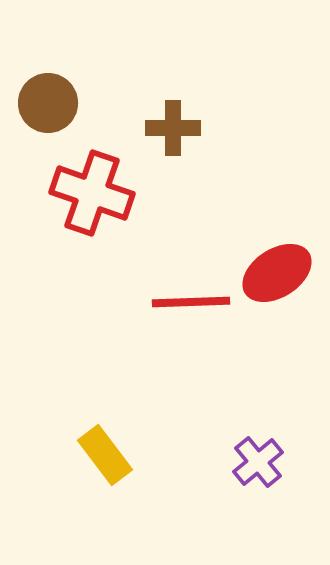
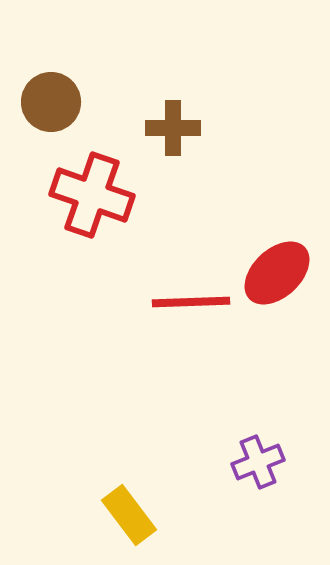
brown circle: moved 3 px right, 1 px up
red cross: moved 2 px down
red ellipse: rotated 10 degrees counterclockwise
yellow rectangle: moved 24 px right, 60 px down
purple cross: rotated 18 degrees clockwise
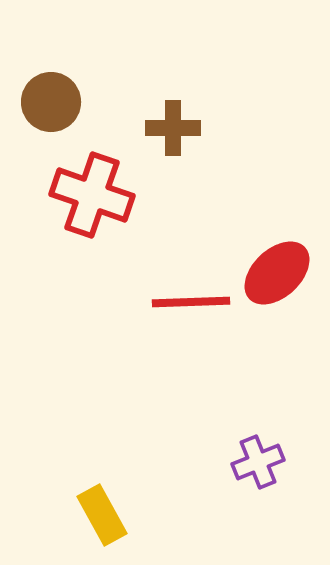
yellow rectangle: moved 27 px left; rotated 8 degrees clockwise
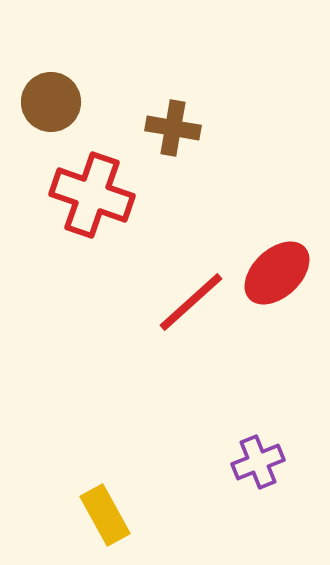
brown cross: rotated 10 degrees clockwise
red line: rotated 40 degrees counterclockwise
yellow rectangle: moved 3 px right
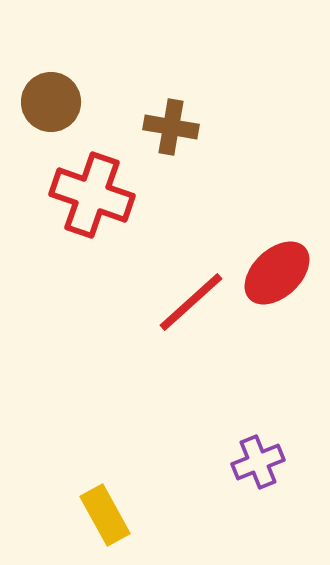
brown cross: moved 2 px left, 1 px up
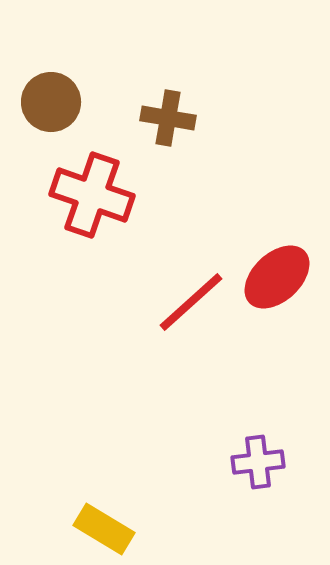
brown cross: moved 3 px left, 9 px up
red ellipse: moved 4 px down
purple cross: rotated 15 degrees clockwise
yellow rectangle: moved 1 px left, 14 px down; rotated 30 degrees counterclockwise
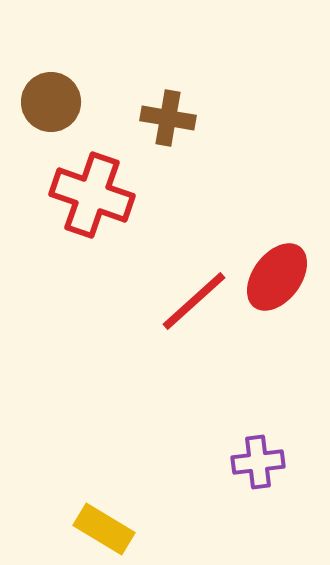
red ellipse: rotated 10 degrees counterclockwise
red line: moved 3 px right, 1 px up
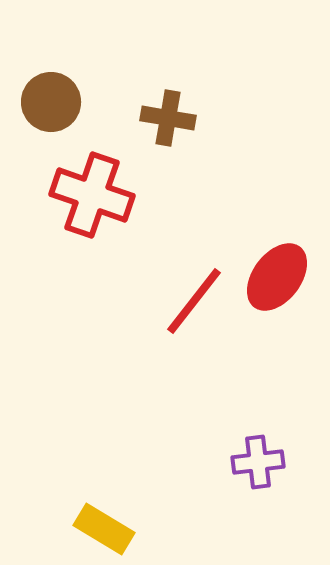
red line: rotated 10 degrees counterclockwise
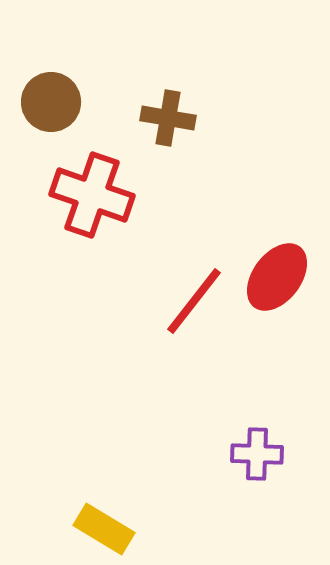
purple cross: moved 1 px left, 8 px up; rotated 9 degrees clockwise
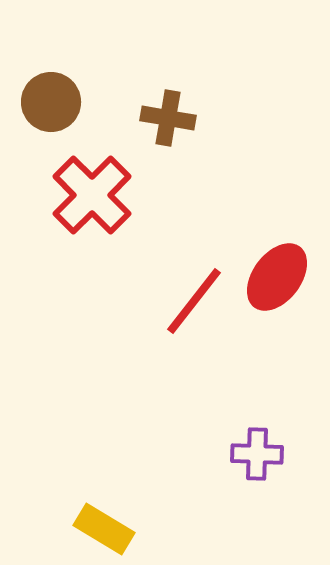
red cross: rotated 26 degrees clockwise
